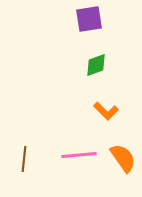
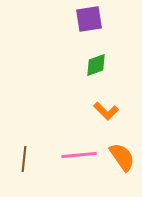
orange semicircle: moved 1 px left, 1 px up
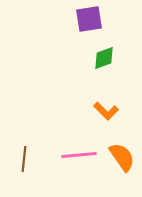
green diamond: moved 8 px right, 7 px up
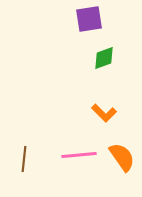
orange L-shape: moved 2 px left, 2 px down
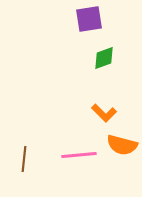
orange semicircle: moved 12 px up; rotated 140 degrees clockwise
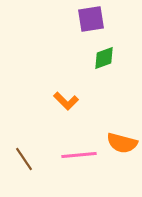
purple square: moved 2 px right
orange L-shape: moved 38 px left, 12 px up
orange semicircle: moved 2 px up
brown line: rotated 40 degrees counterclockwise
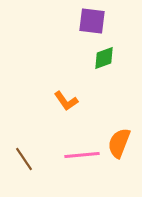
purple square: moved 1 px right, 2 px down; rotated 16 degrees clockwise
orange L-shape: rotated 10 degrees clockwise
orange semicircle: moved 3 px left; rotated 96 degrees clockwise
pink line: moved 3 px right
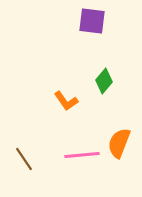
green diamond: moved 23 px down; rotated 30 degrees counterclockwise
